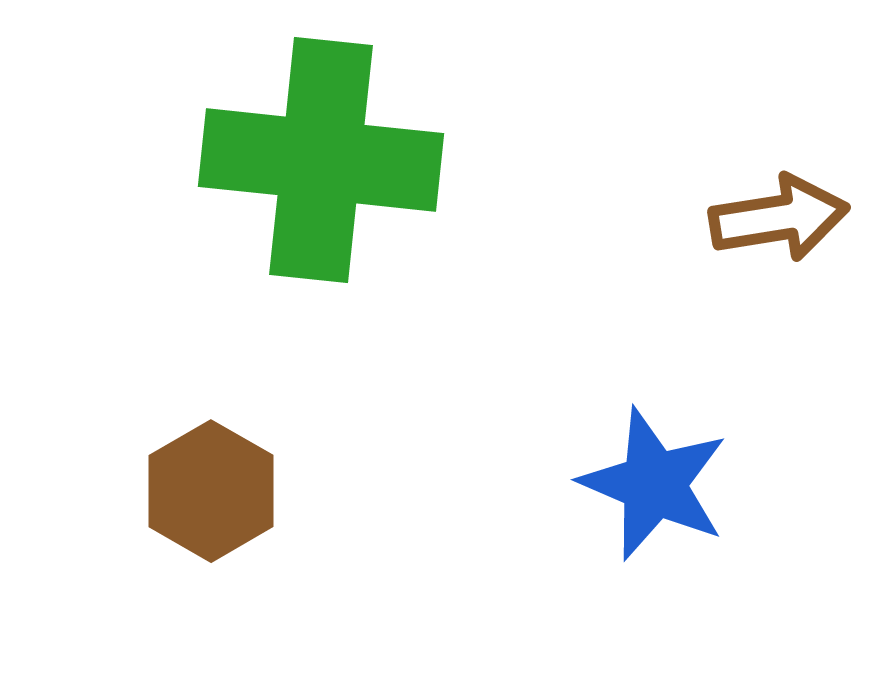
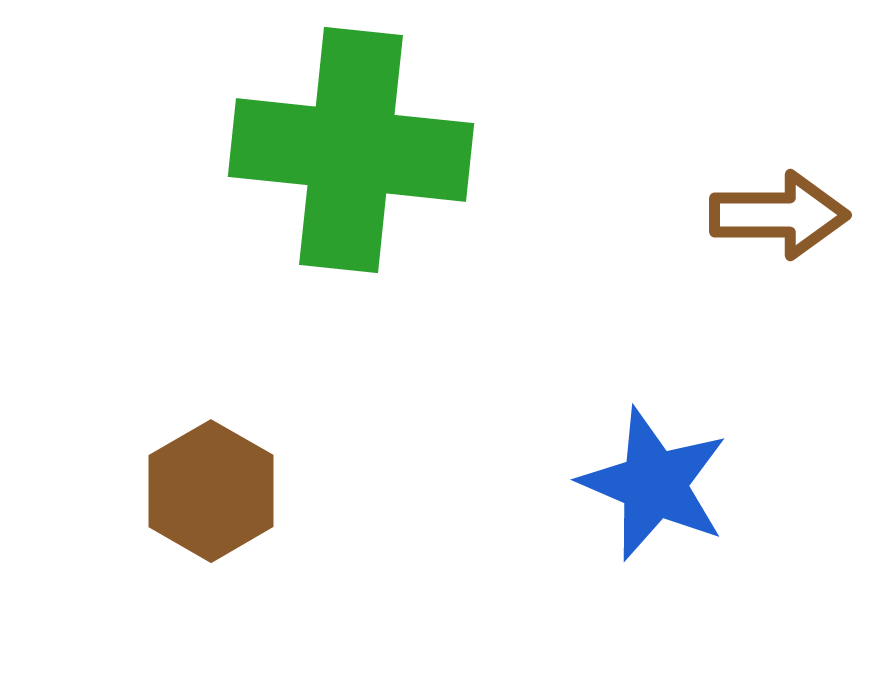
green cross: moved 30 px right, 10 px up
brown arrow: moved 3 px up; rotated 9 degrees clockwise
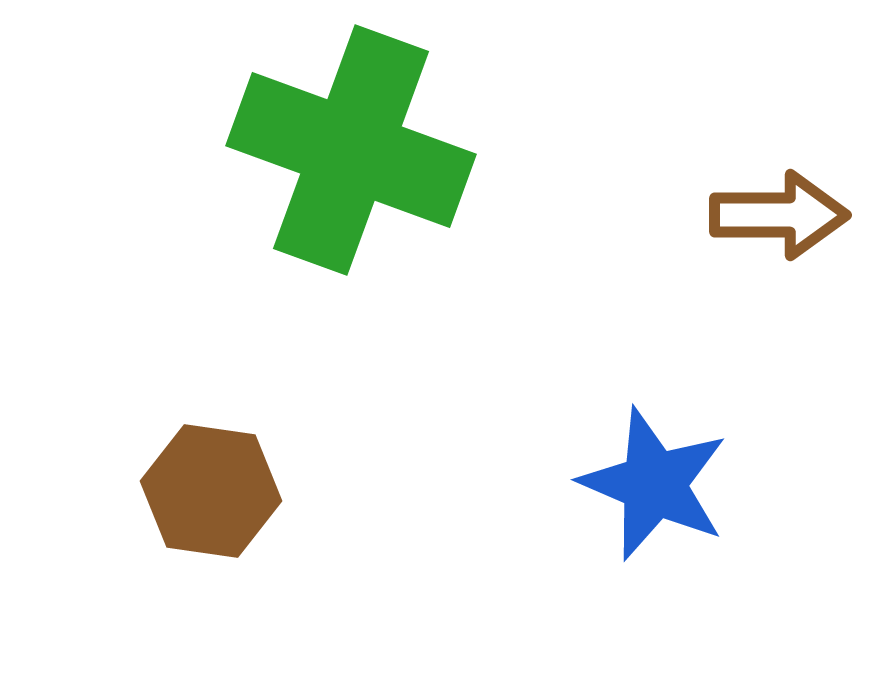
green cross: rotated 14 degrees clockwise
brown hexagon: rotated 22 degrees counterclockwise
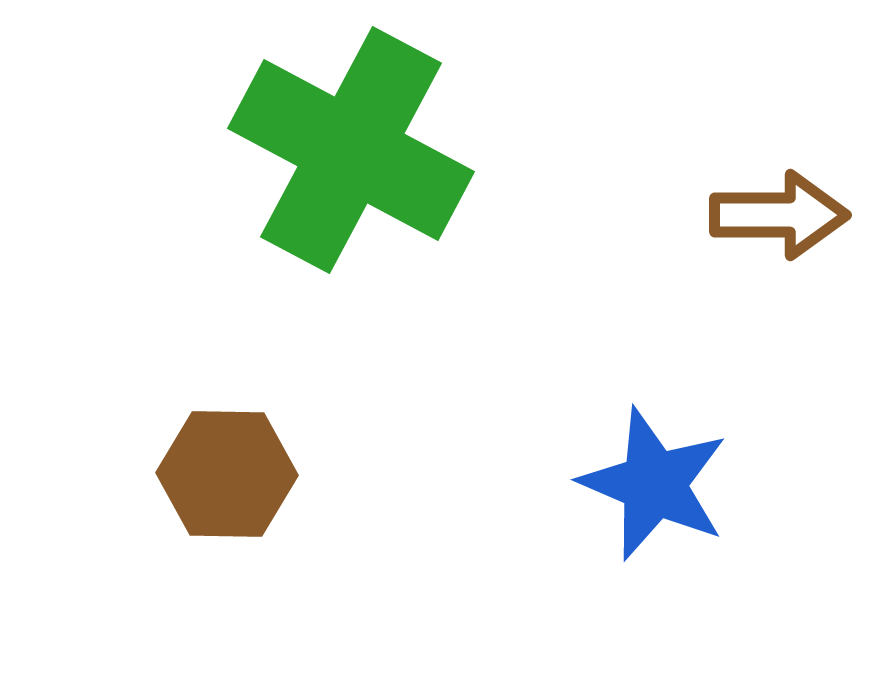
green cross: rotated 8 degrees clockwise
brown hexagon: moved 16 px right, 17 px up; rotated 7 degrees counterclockwise
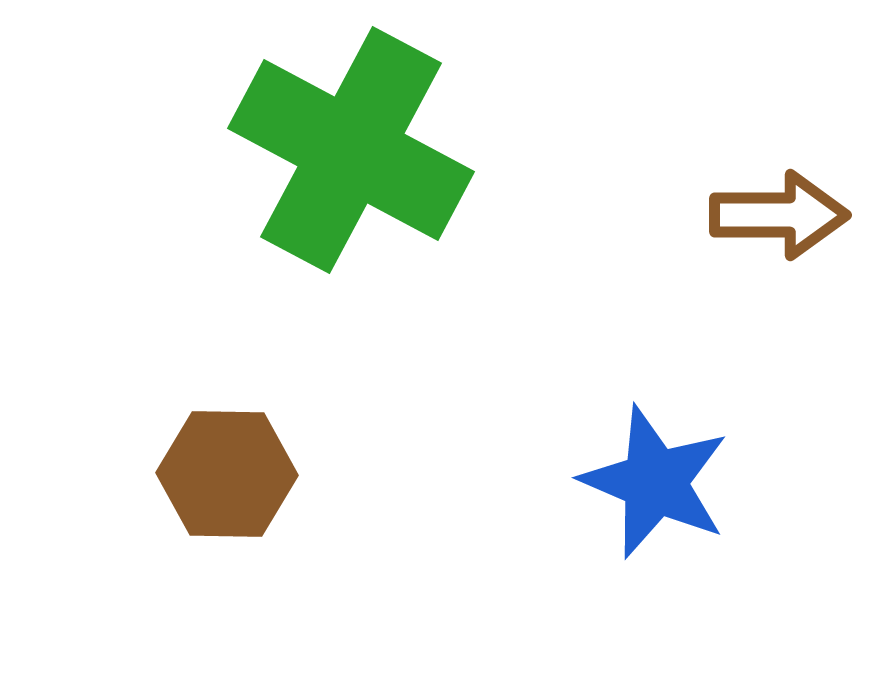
blue star: moved 1 px right, 2 px up
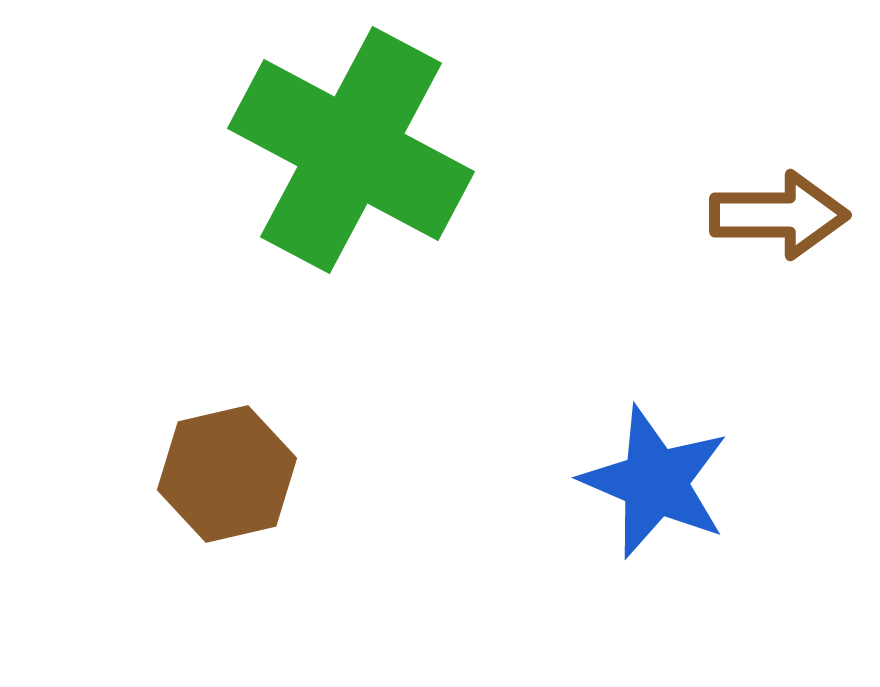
brown hexagon: rotated 14 degrees counterclockwise
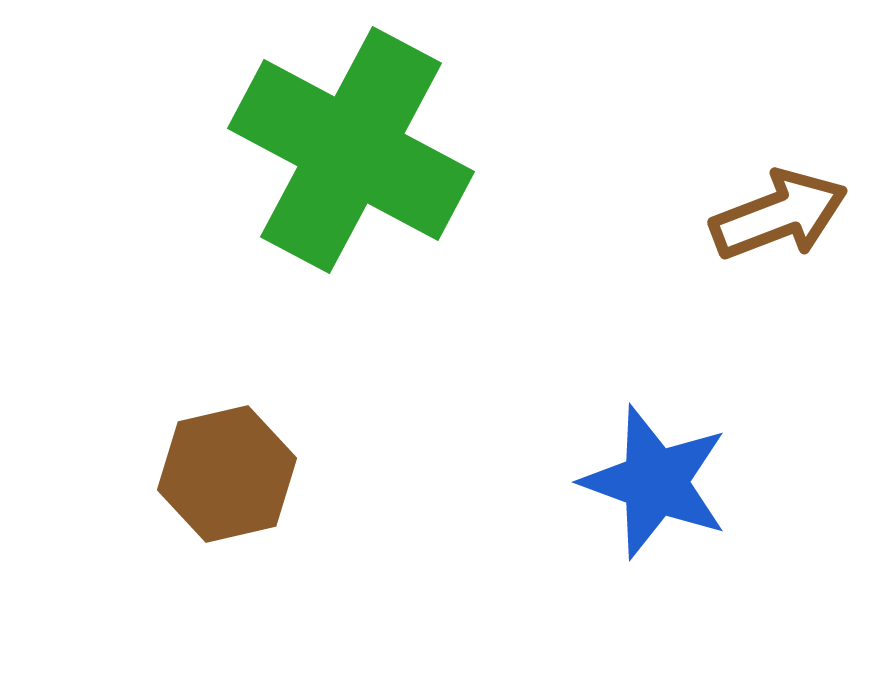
brown arrow: rotated 21 degrees counterclockwise
blue star: rotated 3 degrees counterclockwise
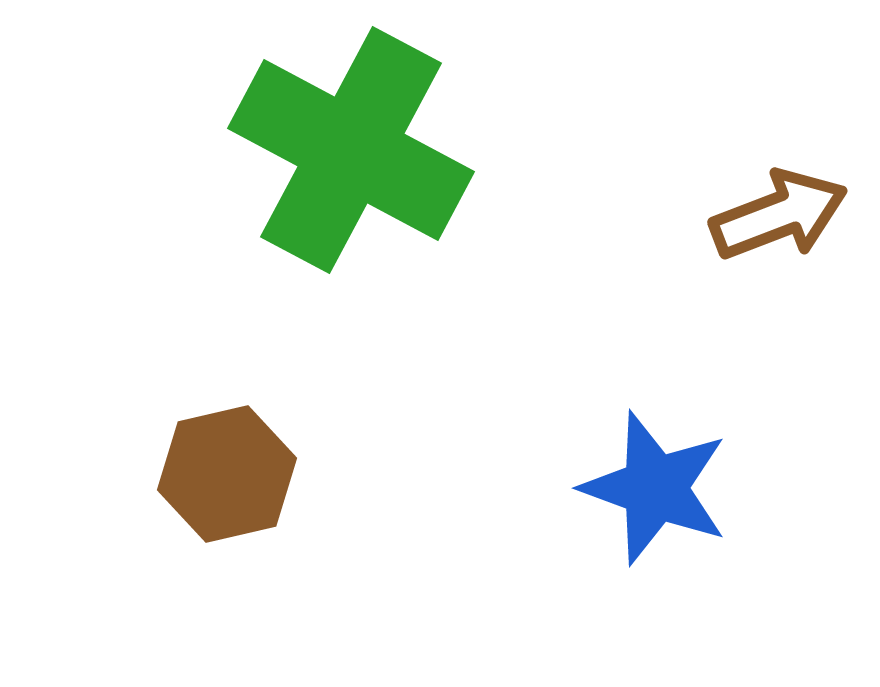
blue star: moved 6 px down
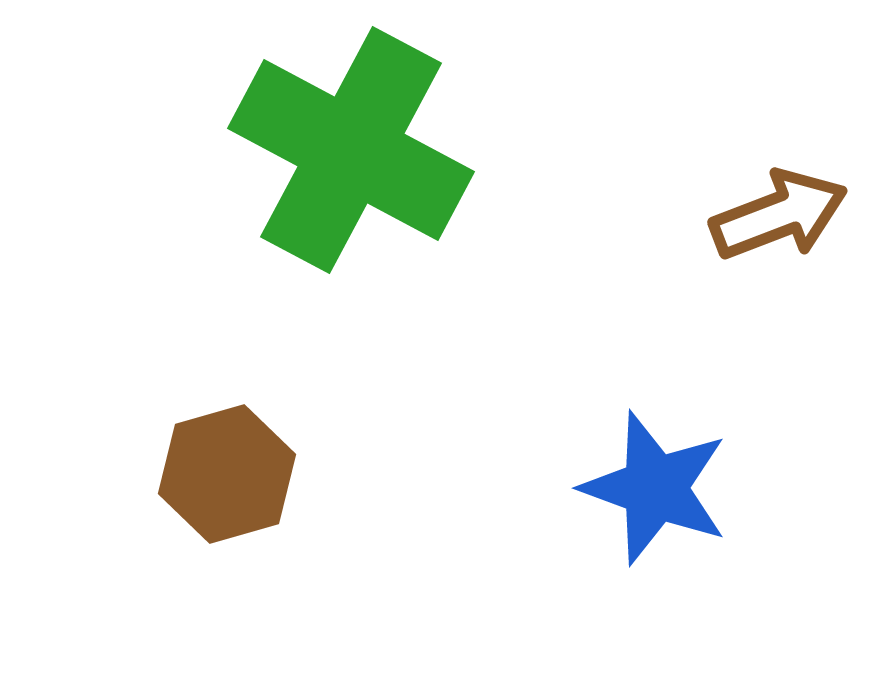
brown hexagon: rotated 3 degrees counterclockwise
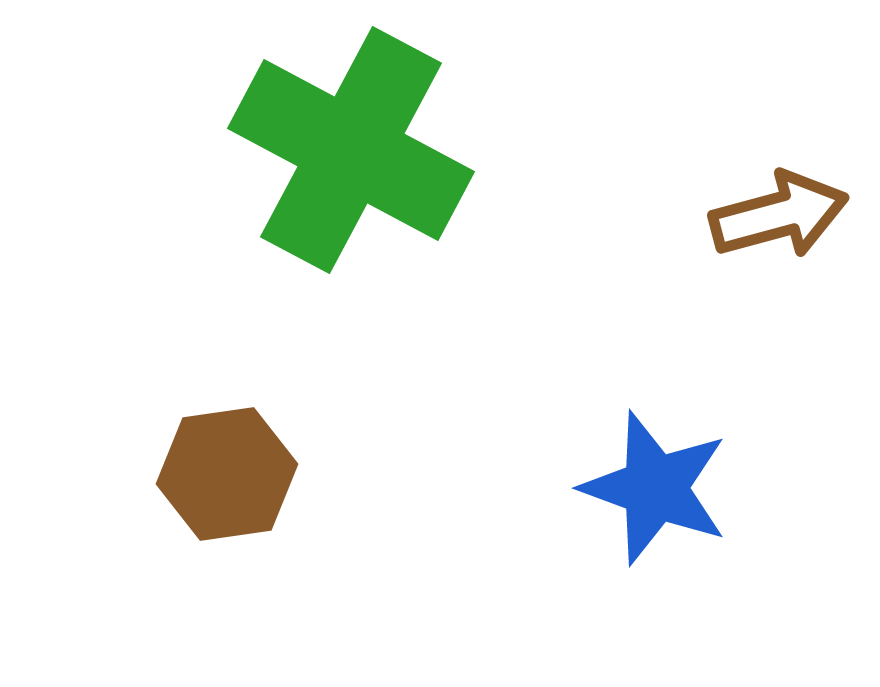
brown arrow: rotated 6 degrees clockwise
brown hexagon: rotated 8 degrees clockwise
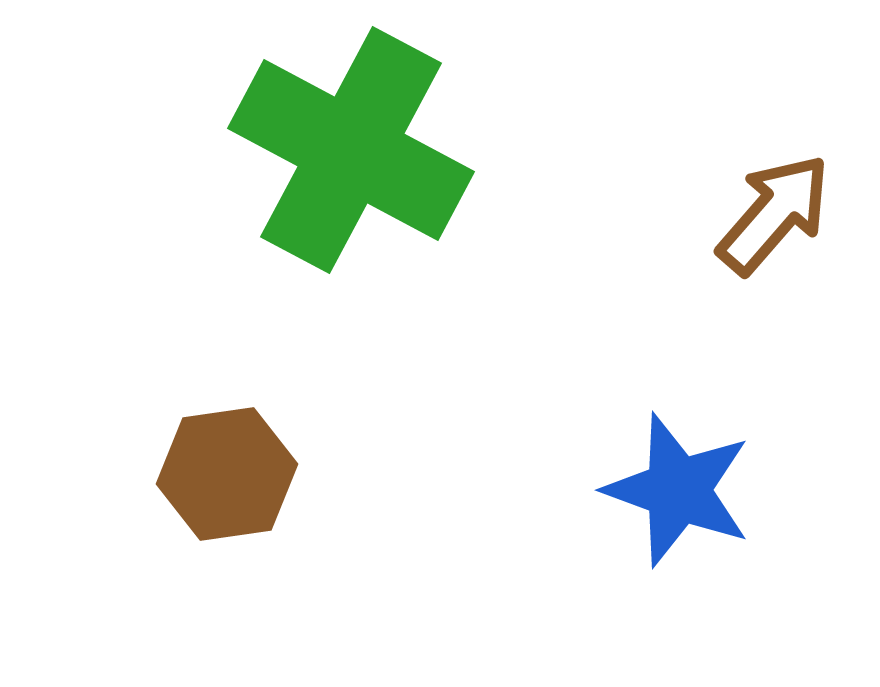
brown arrow: moved 5 px left, 1 px up; rotated 34 degrees counterclockwise
blue star: moved 23 px right, 2 px down
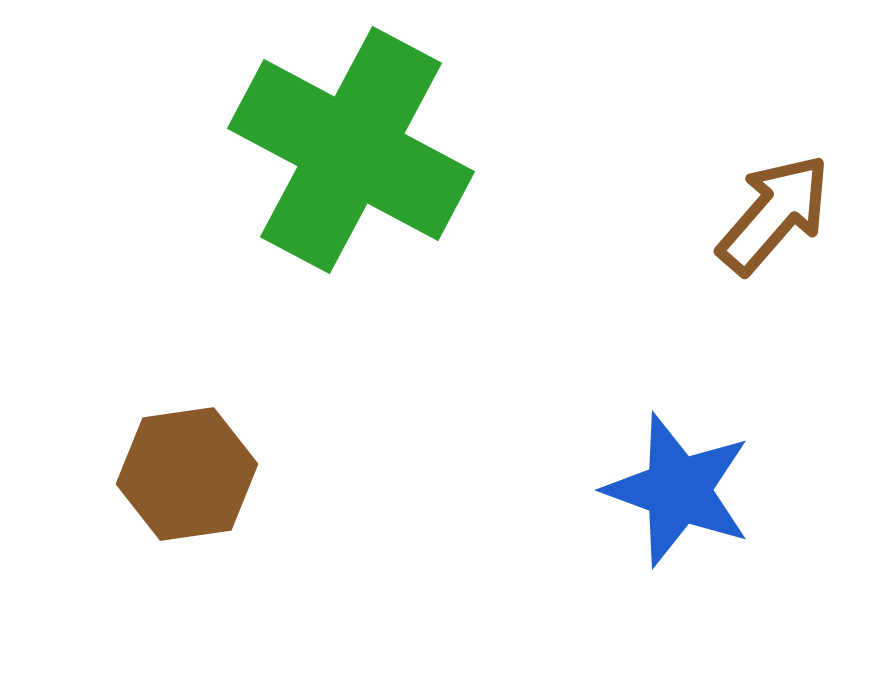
brown hexagon: moved 40 px left
